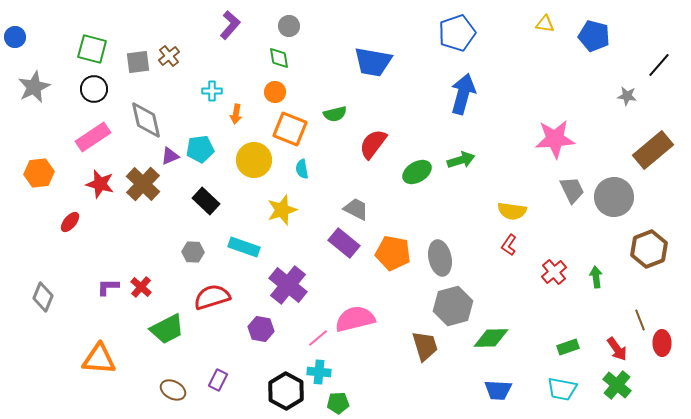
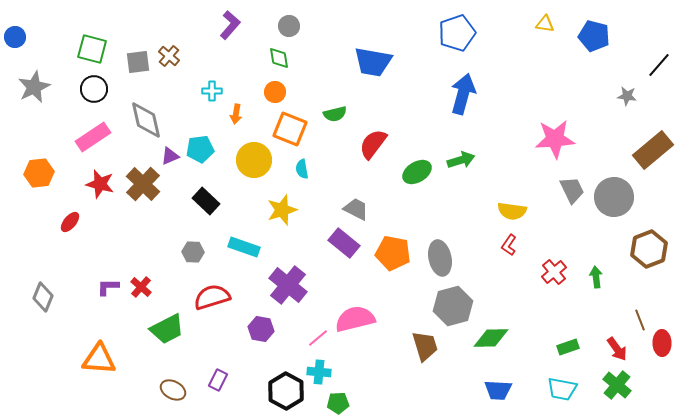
brown cross at (169, 56): rotated 10 degrees counterclockwise
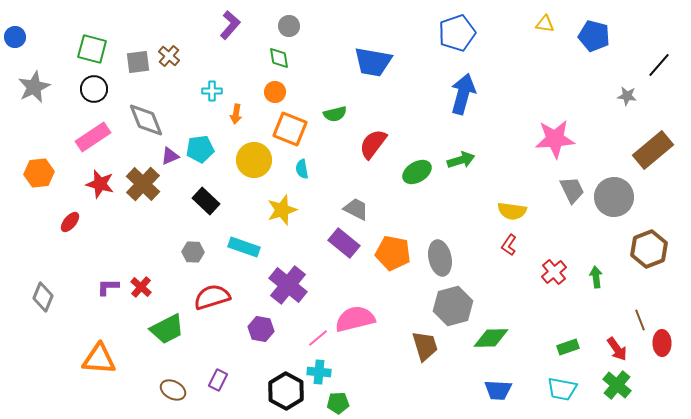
gray diamond at (146, 120): rotated 9 degrees counterclockwise
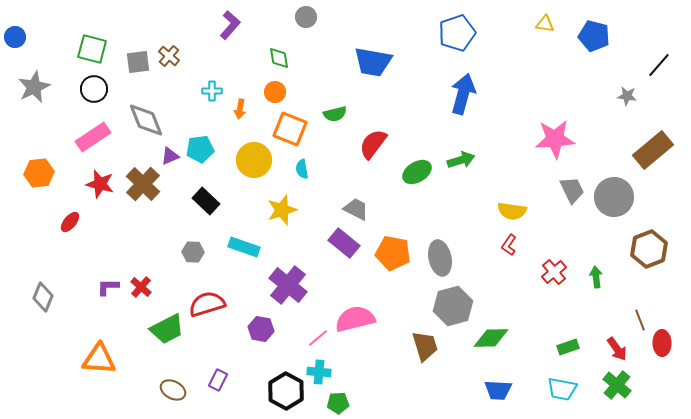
gray circle at (289, 26): moved 17 px right, 9 px up
orange arrow at (236, 114): moved 4 px right, 5 px up
red semicircle at (212, 297): moved 5 px left, 7 px down
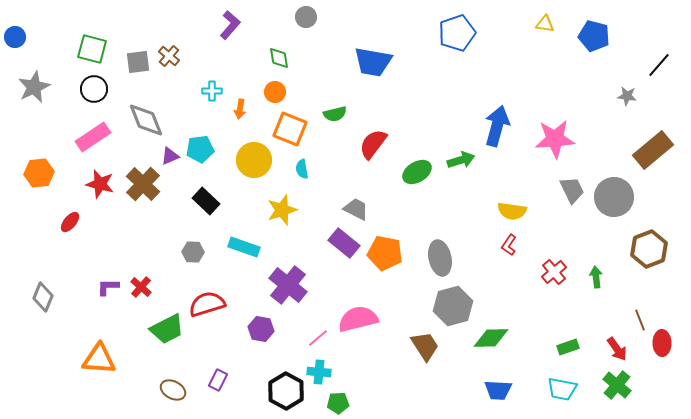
blue arrow at (463, 94): moved 34 px right, 32 px down
orange pentagon at (393, 253): moved 8 px left
pink semicircle at (355, 319): moved 3 px right
brown trapezoid at (425, 346): rotated 16 degrees counterclockwise
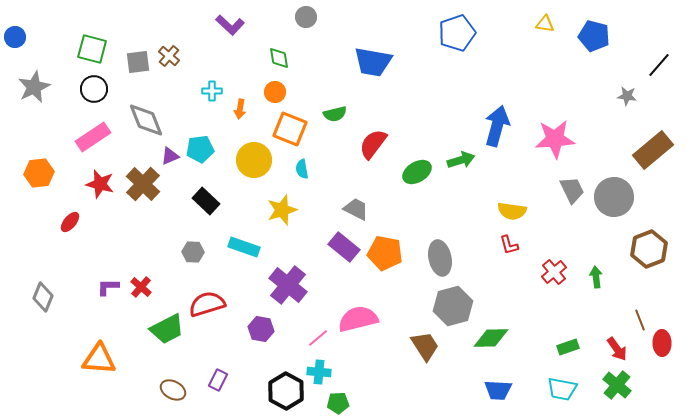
purple L-shape at (230, 25): rotated 92 degrees clockwise
purple rectangle at (344, 243): moved 4 px down
red L-shape at (509, 245): rotated 50 degrees counterclockwise
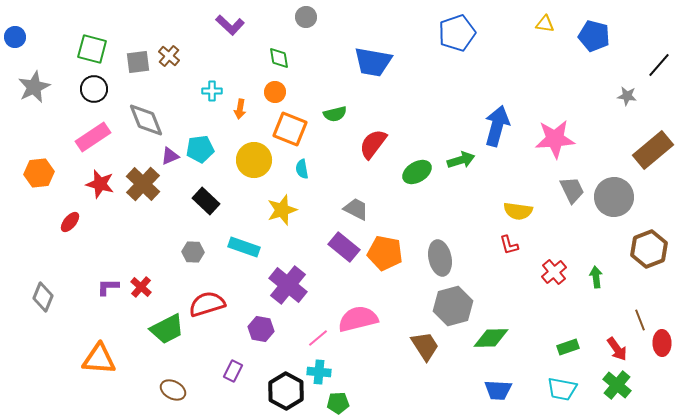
yellow semicircle at (512, 211): moved 6 px right
purple rectangle at (218, 380): moved 15 px right, 9 px up
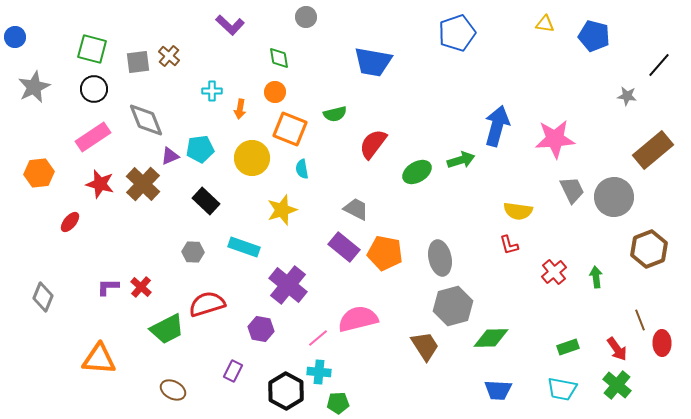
yellow circle at (254, 160): moved 2 px left, 2 px up
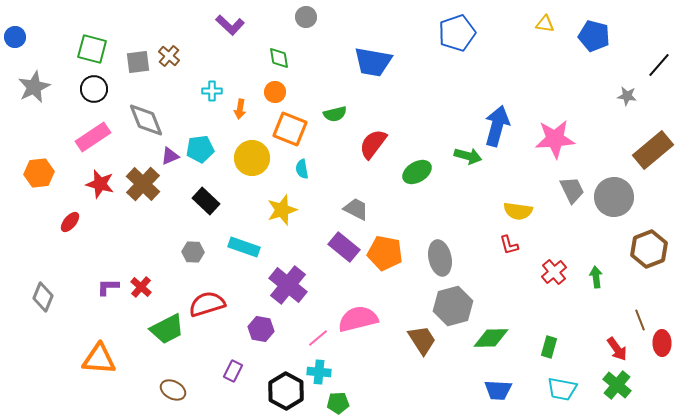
green arrow at (461, 160): moved 7 px right, 4 px up; rotated 32 degrees clockwise
brown trapezoid at (425, 346): moved 3 px left, 6 px up
green rectangle at (568, 347): moved 19 px left; rotated 55 degrees counterclockwise
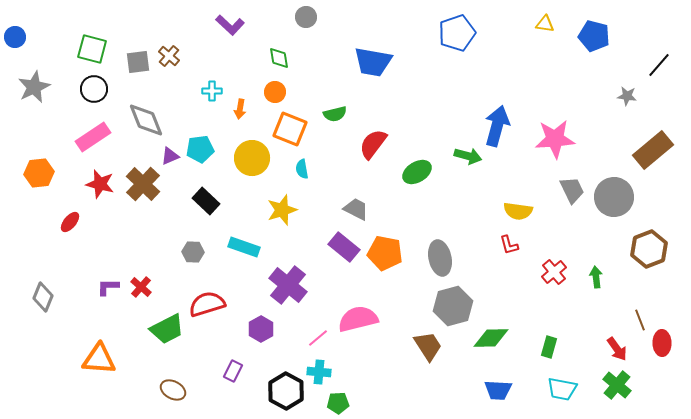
purple hexagon at (261, 329): rotated 20 degrees clockwise
brown trapezoid at (422, 340): moved 6 px right, 6 px down
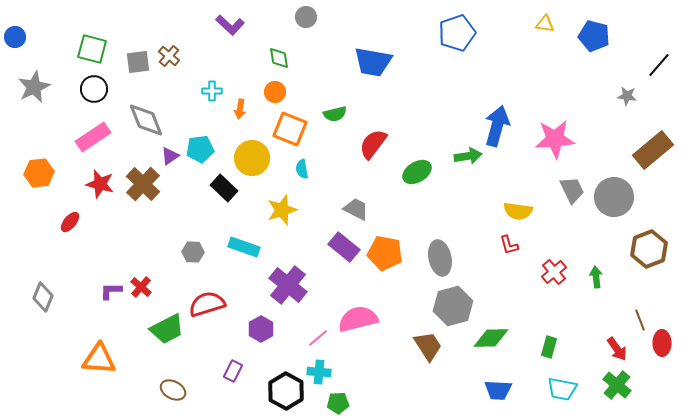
purple triangle at (170, 156): rotated 12 degrees counterclockwise
green arrow at (468, 156): rotated 24 degrees counterclockwise
black rectangle at (206, 201): moved 18 px right, 13 px up
purple L-shape at (108, 287): moved 3 px right, 4 px down
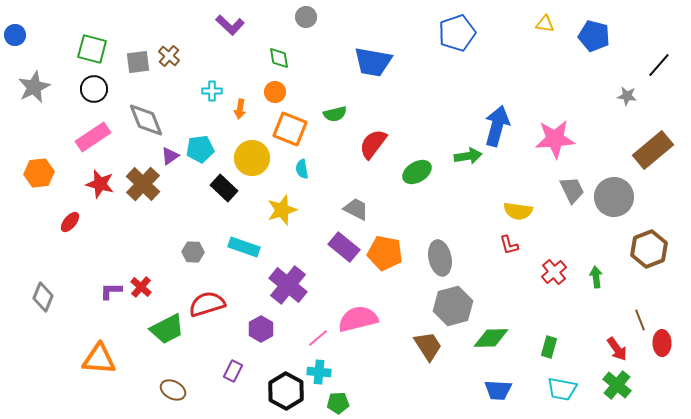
blue circle at (15, 37): moved 2 px up
